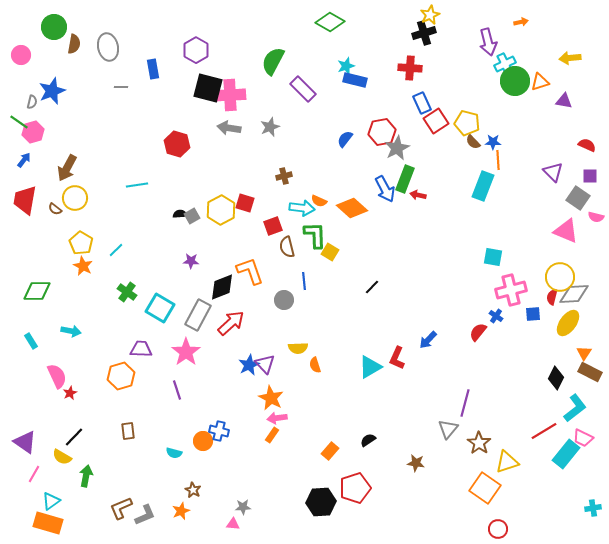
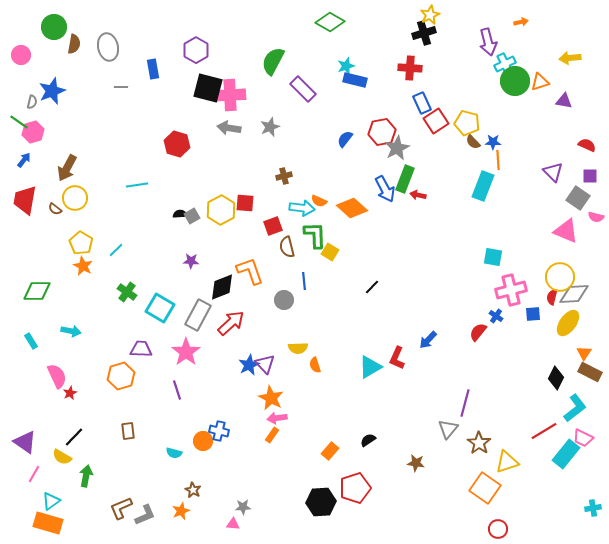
red square at (245, 203): rotated 12 degrees counterclockwise
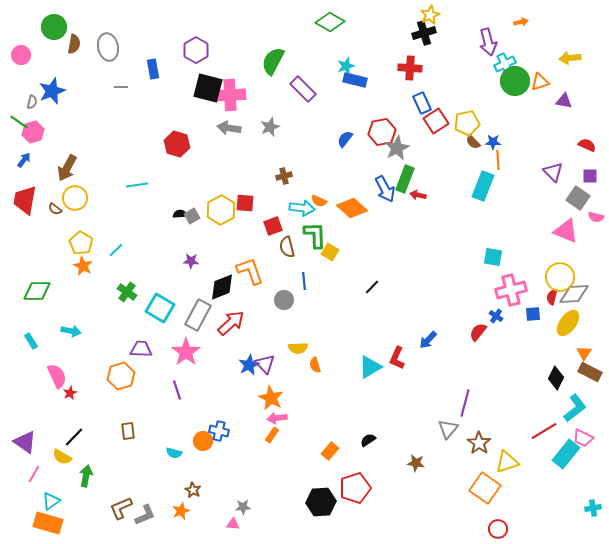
yellow pentagon at (467, 123): rotated 25 degrees counterclockwise
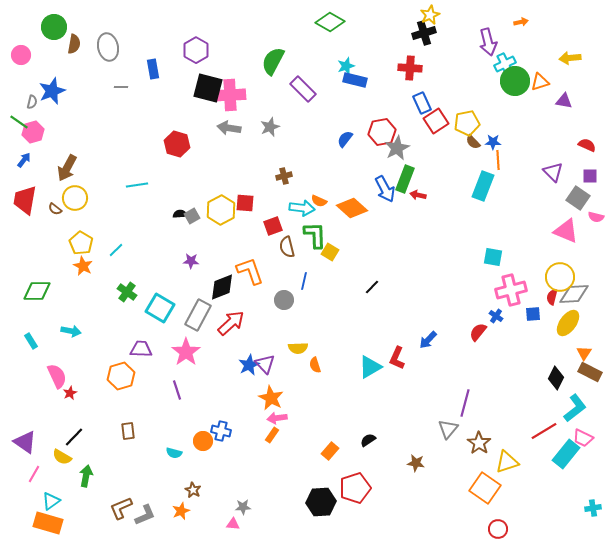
blue line at (304, 281): rotated 18 degrees clockwise
blue cross at (219, 431): moved 2 px right
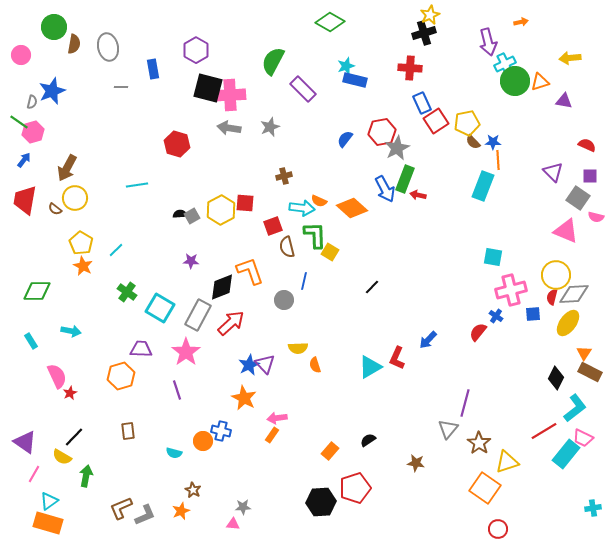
yellow circle at (560, 277): moved 4 px left, 2 px up
orange star at (271, 398): moved 27 px left
cyan triangle at (51, 501): moved 2 px left
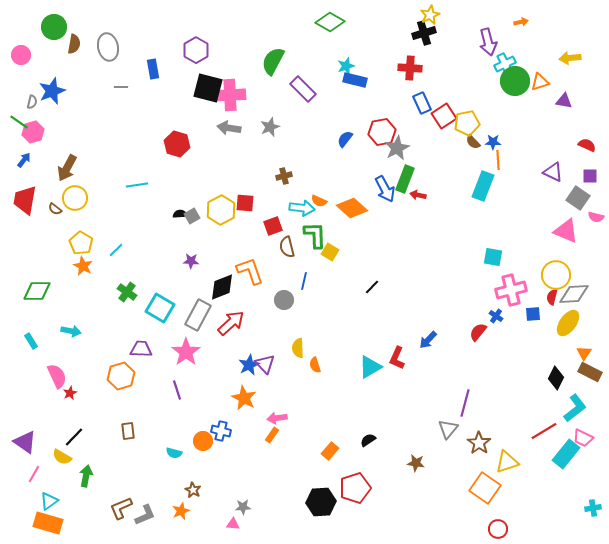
red square at (436, 121): moved 8 px right, 5 px up
purple triangle at (553, 172): rotated 20 degrees counterclockwise
yellow semicircle at (298, 348): rotated 90 degrees clockwise
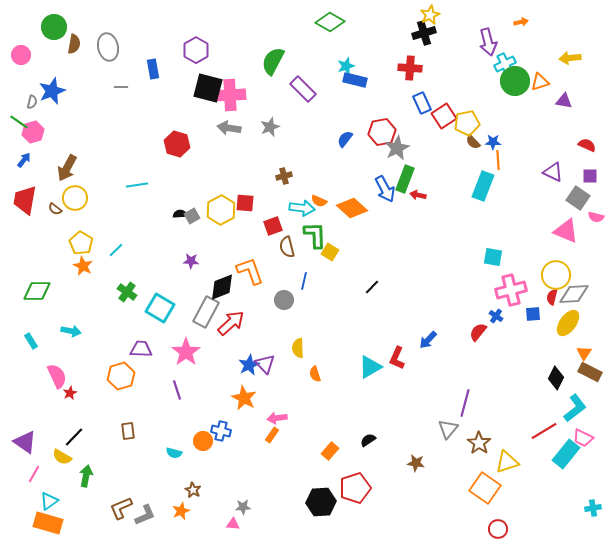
gray rectangle at (198, 315): moved 8 px right, 3 px up
orange semicircle at (315, 365): moved 9 px down
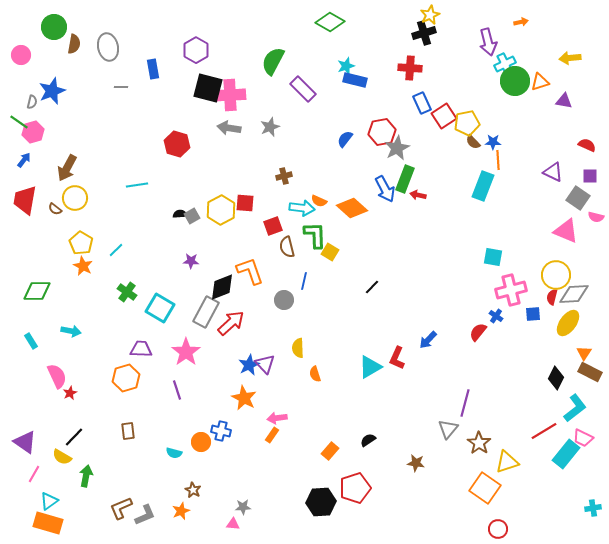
orange hexagon at (121, 376): moved 5 px right, 2 px down
orange circle at (203, 441): moved 2 px left, 1 px down
